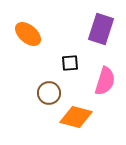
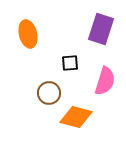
orange ellipse: rotated 36 degrees clockwise
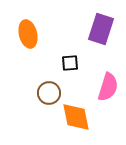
pink semicircle: moved 3 px right, 6 px down
orange diamond: rotated 64 degrees clockwise
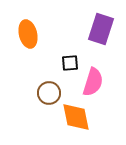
pink semicircle: moved 15 px left, 5 px up
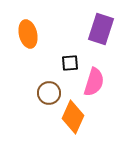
pink semicircle: moved 1 px right
orange diamond: moved 3 px left; rotated 36 degrees clockwise
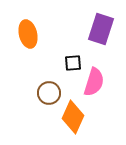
black square: moved 3 px right
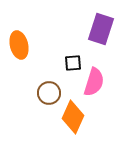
orange ellipse: moved 9 px left, 11 px down
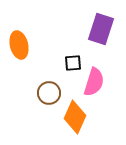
orange diamond: moved 2 px right
